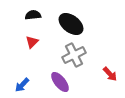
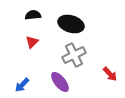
black ellipse: rotated 20 degrees counterclockwise
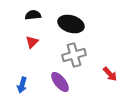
gray cross: rotated 10 degrees clockwise
blue arrow: rotated 28 degrees counterclockwise
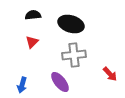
gray cross: rotated 10 degrees clockwise
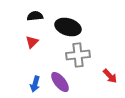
black semicircle: moved 2 px right, 1 px down
black ellipse: moved 3 px left, 3 px down
gray cross: moved 4 px right
red arrow: moved 2 px down
blue arrow: moved 13 px right, 1 px up
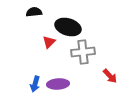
black semicircle: moved 1 px left, 4 px up
red triangle: moved 17 px right
gray cross: moved 5 px right, 3 px up
purple ellipse: moved 2 px left, 2 px down; rotated 55 degrees counterclockwise
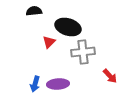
black semicircle: moved 1 px up
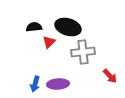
black semicircle: moved 16 px down
